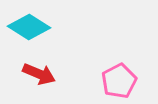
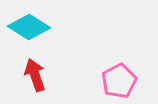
red arrow: moved 4 px left, 1 px down; rotated 132 degrees counterclockwise
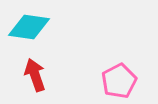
cyan diamond: rotated 24 degrees counterclockwise
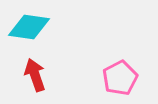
pink pentagon: moved 1 px right, 3 px up
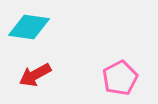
red arrow: rotated 100 degrees counterclockwise
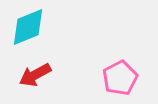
cyan diamond: moved 1 px left; rotated 30 degrees counterclockwise
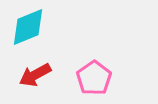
pink pentagon: moved 26 px left; rotated 8 degrees counterclockwise
